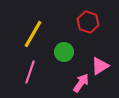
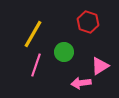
pink line: moved 6 px right, 7 px up
pink arrow: rotated 132 degrees counterclockwise
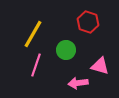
green circle: moved 2 px right, 2 px up
pink triangle: rotated 48 degrees clockwise
pink arrow: moved 3 px left
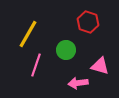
yellow line: moved 5 px left
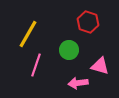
green circle: moved 3 px right
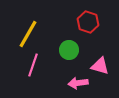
pink line: moved 3 px left
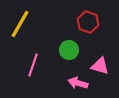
yellow line: moved 8 px left, 10 px up
pink arrow: rotated 24 degrees clockwise
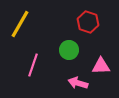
pink triangle: moved 1 px right; rotated 18 degrees counterclockwise
